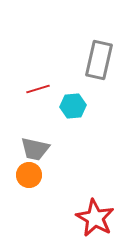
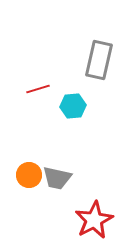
gray trapezoid: moved 22 px right, 29 px down
red star: moved 1 px left, 2 px down; rotated 15 degrees clockwise
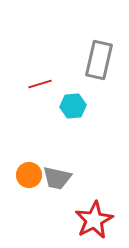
red line: moved 2 px right, 5 px up
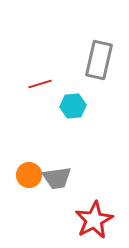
gray trapezoid: rotated 20 degrees counterclockwise
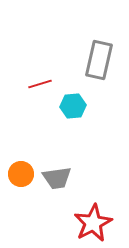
orange circle: moved 8 px left, 1 px up
red star: moved 1 px left, 3 px down
